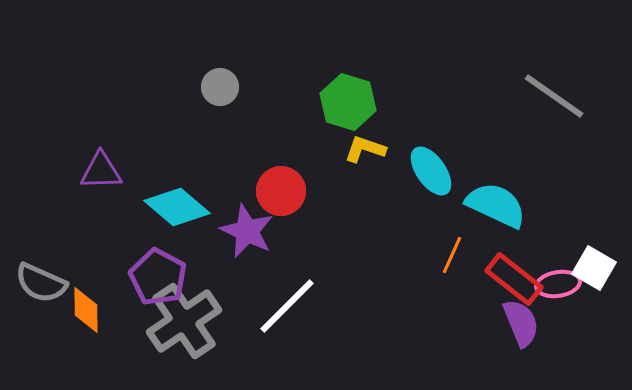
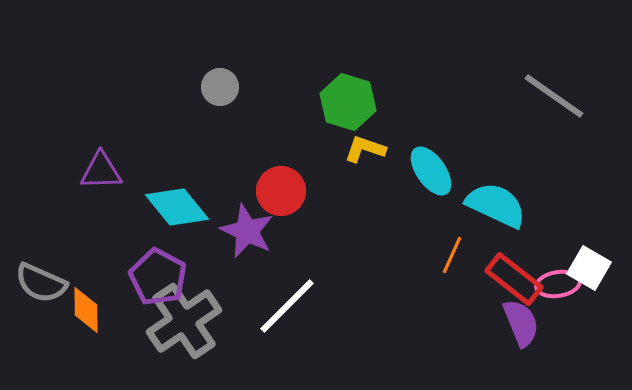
cyan diamond: rotated 10 degrees clockwise
white square: moved 5 px left
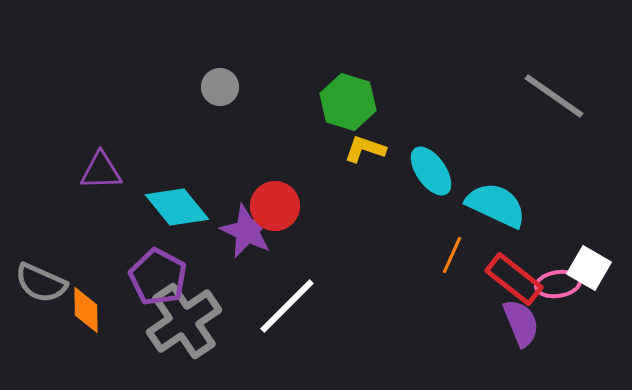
red circle: moved 6 px left, 15 px down
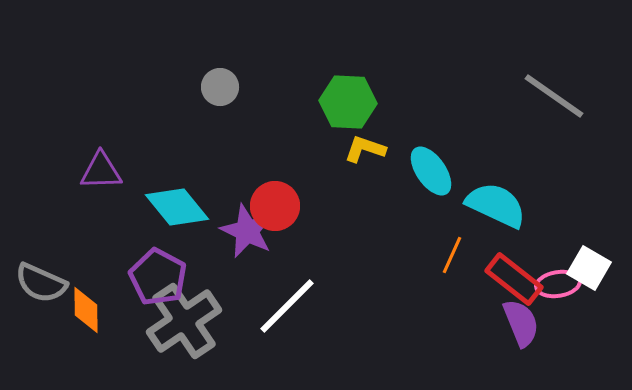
green hexagon: rotated 14 degrees counterclockwise
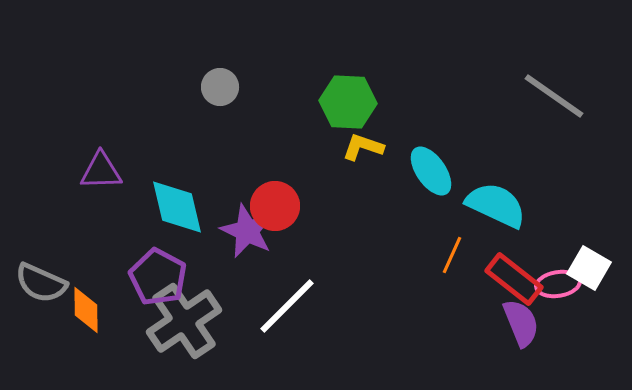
yellow L-shape: moved 2 px left, 2 px up
cyan diamond: rotated 26 degrees clockwise
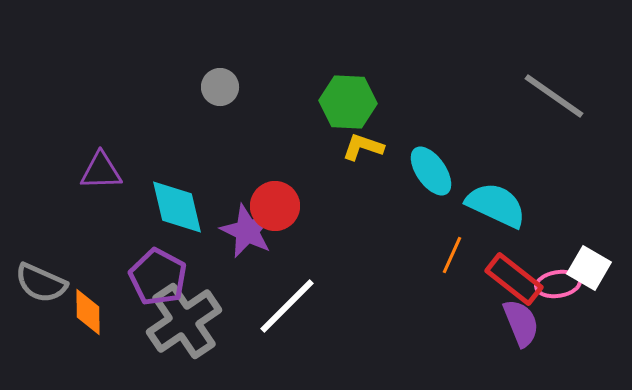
orange diamond: moved 2 px right, 2 px down
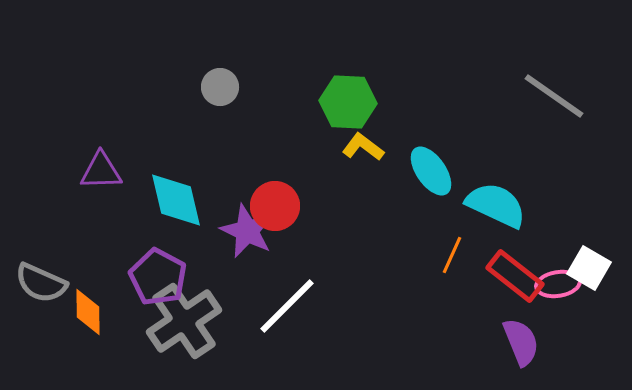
yellow L-shape: rotated 18 degrees clockwise
cyan diamond: moved 1 px left, 7 px up
red rectangle: moved 1 px right, 3 px up
purple semicircle: moved 19 px down
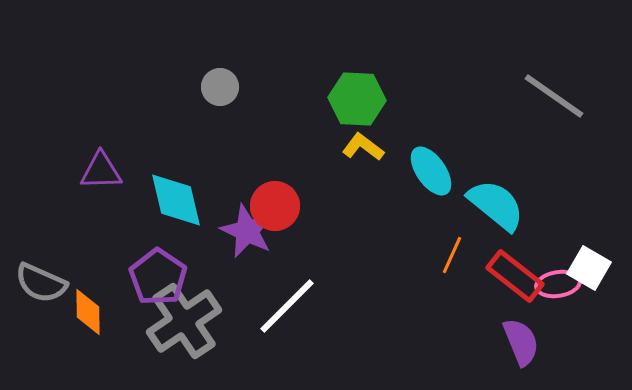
green hexagon: moved 9 px right, 3 px up
cyan semicircle: rotated 14 degrees clockwise
purple pentagon: rotated 6 degrees clockwise
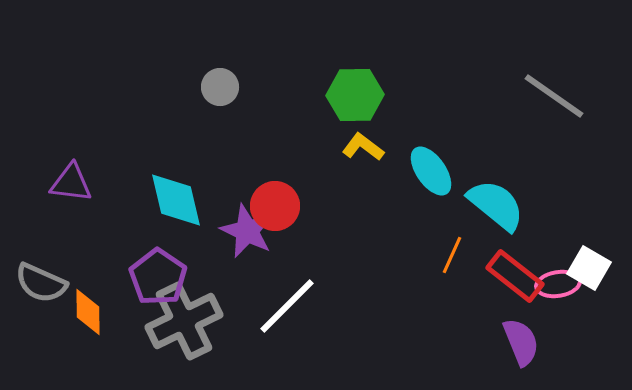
green hexagon: moved 2 px left, 4 px up; rotated 4 degrees counterclockwise
purple triangle: moved 30 px left, 12 px down; rotated 9 degrees clockwise
gray cross: rotated 8 degrees clockwise
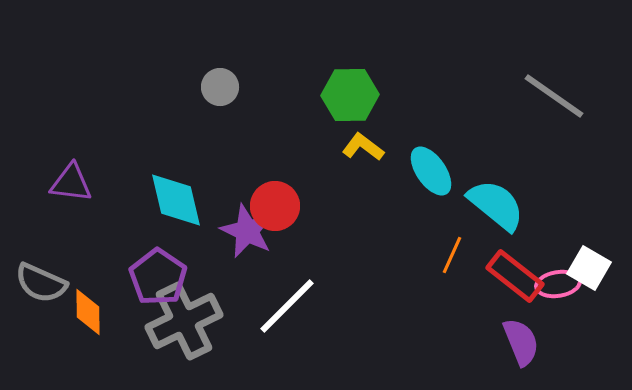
green hexagon: moved 5 px left
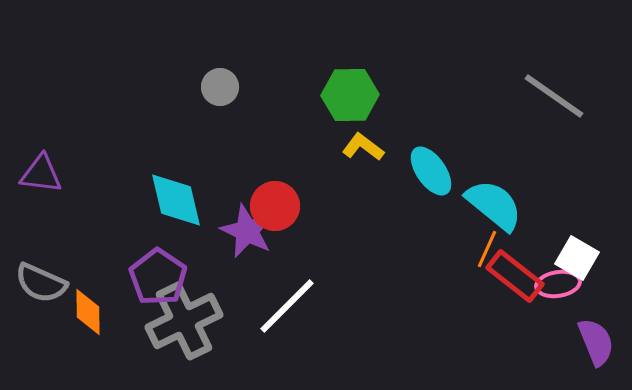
purple triangle: moved 30 px left, 9 px up
cyan semicircle: moved 2 px left
orange line: moved 35 px right, 6 px up
white square: moved 12 px left, 10 px up
purple semicircle: moved 75 px right
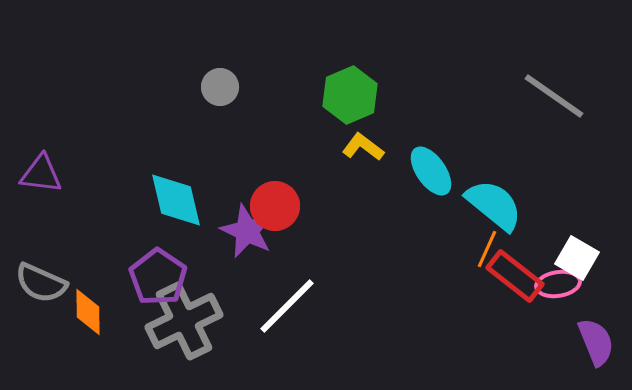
green hexagon: rotated 22 degrees counterclockwise
